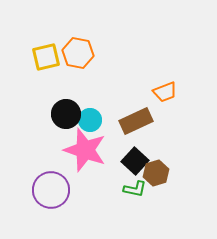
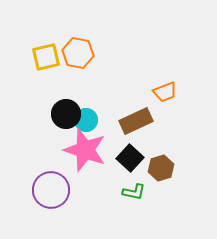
cyan circle: moved 4 px left
black square: moved 5 px left, 3 px up
brown hexagon: moved 5 px right, 5 px up
green L-shape: moved 1 px left, 3 px down
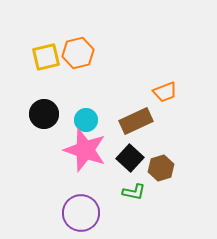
orange hexagon: rotated 24 degrees counterclockwise
black circle: moved 22 px left
purple circle: moved 30 px right, 23 px down
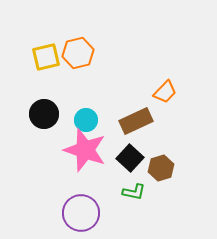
orange trapezoid: rotated 25 degrees counterclockwise
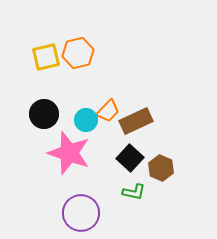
orange trapezoid: moved 57 px left, 19 px down
pink star: moved 16 px left, 3 px down
brown hexagon: rotated 20 degrees counterclockwise
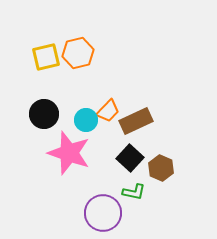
purple circle: moved 22 px right
